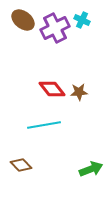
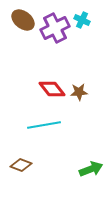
brown diamond: rotated 25 degrees counterclockwise
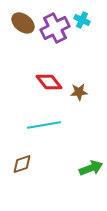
brown ellipse: moved 3 px down
red diamond: moved 3 px left, 7 px up
brown diamond: moved 1 px right, 1 px up; rotated 40 degrees counterclockwise
green arrow: moved 1 px up
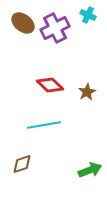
cyan cross: moved 6 px right, 5 px up
red diamond: moved 1 px right, 3 px down; rotated 8 degrees counterclockwise
brown star: moved 8 px right; rotated 24 degrees counterclockwise
green arrow: moved 1 px left, 2 px down
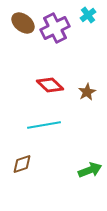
cyan cross: rotated 28 degrees clockwise
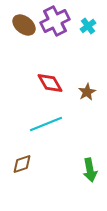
cyan cross: moved 11 px down
brown ellipse: moved 1 px right, 2 px down
purple cross: moved 7 px up
red diamond: moved 2 px up; rotated 16 degrees clockwise
cyan line: moved 2 px right, 1 px up; rotated 12 degrees counterclockwise
green arrow: rotated 100 degrees clockwise
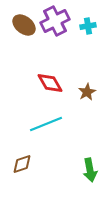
cyan cross: rotated 28 degrees clockwise
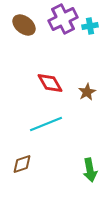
purple cross: moved 8 px right, 2 px up
cyan cross: moved 2 px right
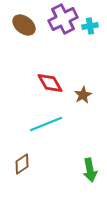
brown star: moved 4 px left, 3 px down
brown diamond: rotated 15 degrees counterclockwise
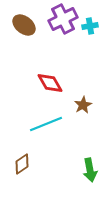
brown star: moved 10 px down
